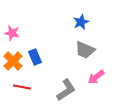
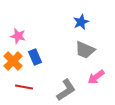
pink star: moved 6 px right, 3 px down
red line: moved 2 px right
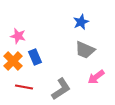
gray L-shape: moved 5 px left, 1 px up
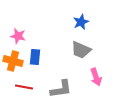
gray trapezoid: moved 4 px left
blue rectangle: rotated 28 degrees clockwise
orange cross: rotated 30 degrees counterclockwise
pink arrow: rotated 72 degrees counterclockwise
gray L-shape: rotated 25 degrees clockwise
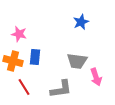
pink star: moved 1 px right, 2 px up
gray trapezoid: moved 4 px left, 11 px down; rotated 15 degrees counterclockwise
red line: rotated 48 degrees clockwise
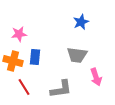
pink star: rotated 21 degrees counterclockwise
gray trapezoid: moved 6 px up
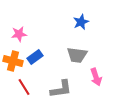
blue rectangle: rotated 49 degrees clockwise
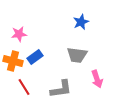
pink arrow: moved 1 px right, 2 px down
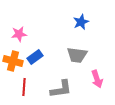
red line: rotated 36 degrees clockwise
